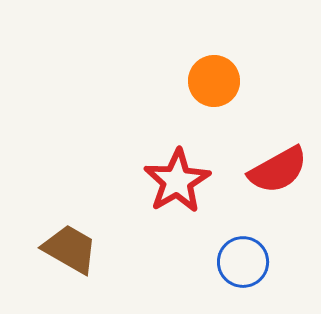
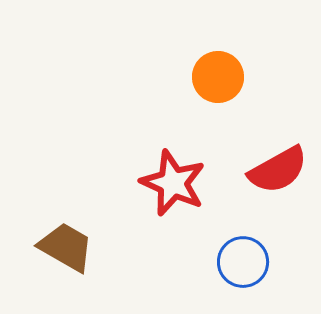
orange circle: moved 4 px right, 4 px up
red star: moved 4 px left, 2 px down; rotated 18 degrees counterclockwise
brown trapezoid: moved 4 px left, 2 px up
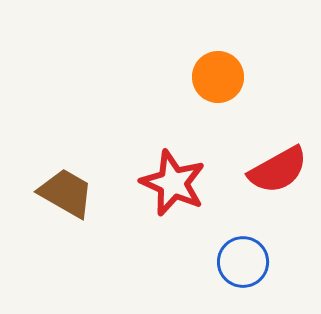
brown trapezoid: moved 54 px up
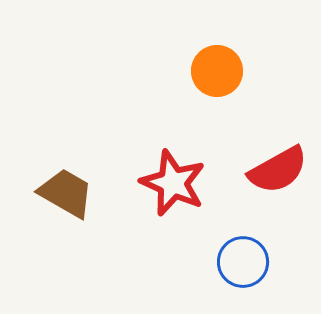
orange circle: moved 1 px left, 6 px up
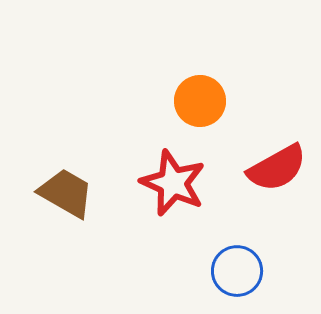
orange circle: moved 17 px left, 30 px down
red semicircle: moved 1 px left, 2 px up
blue circle: moved 6 px left, 9 px down
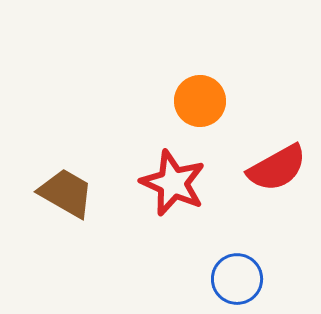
blue circle: moved 8 px down
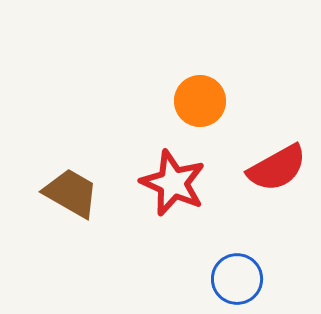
brown trapezoid: moved 5 px right
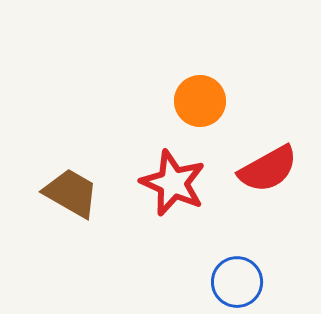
red semicircle: moved 9 px left, 1 px down
blue circle: moved 3 px down
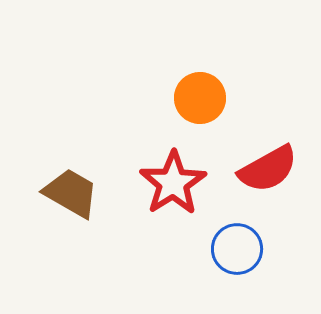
orange circle: moved 3 px up
red star: rotated 16 degrees clockwise
blue circle: moved 33 px up
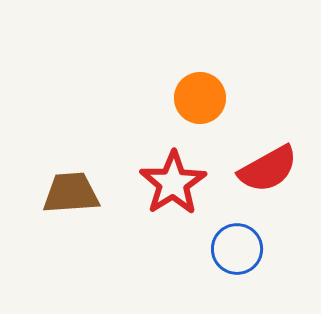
brown trapezoid: rotated 34 degrees counterclockwise
